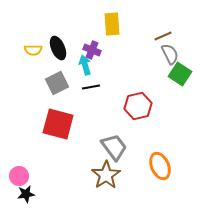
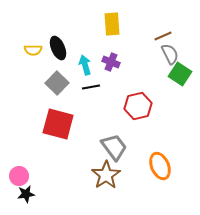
purple cross: moved 19 px right, 12 px down
gray square: rotated 20 degrees counterclockwise
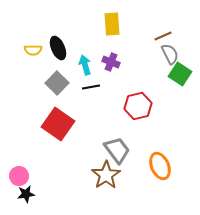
red square: rotated 20 degrees clockwise
gray trapezoid: moved 3 px right, 3 px down
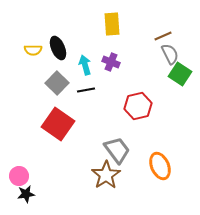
black line: moved 5 px left, 3 px down
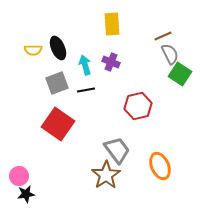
gray square: rotated 25 degrees clockwise
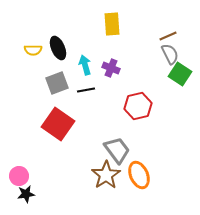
brown line: moved 5 px right
purple cross: moved 6 px down
orange ellipse: moved 21 px left, 9 px down
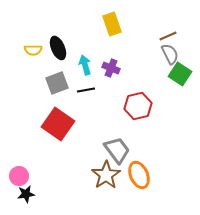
yellow rectangle: rotated 15 degrees counterclockwise
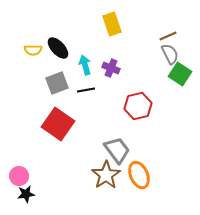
black ellipse: rotated 20 degrees counterclockwise
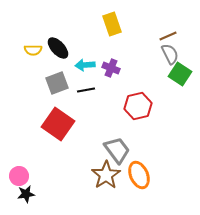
cyan arrow: rotated 78 degrees counterclockwise
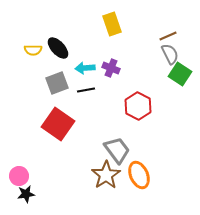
cyan arrow: moved 3 px down
red hexagon: rotated 20 degrees counterclockwise
